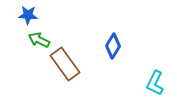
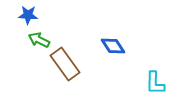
blue diamond: rotated 65 degrees counterclockwise
cyan L-shape: rotated 25 degrees counterclockwise
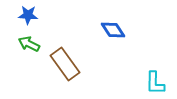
green arrow: moved 10 px left, 4 px down
blue diamond: moved 16 px up
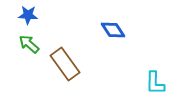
green arrow: rotated 15 degrees clockwise
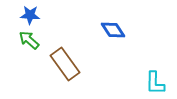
blue star: moved 2 px right
green arrow: moved 4 px up
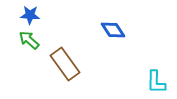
cyan L-shape: moved 1 px right, 1 px up
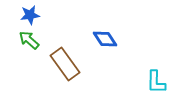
blue star: rotated 12 degrees counterclockwise
blue diamond: moved 8 px left, 9 px down
